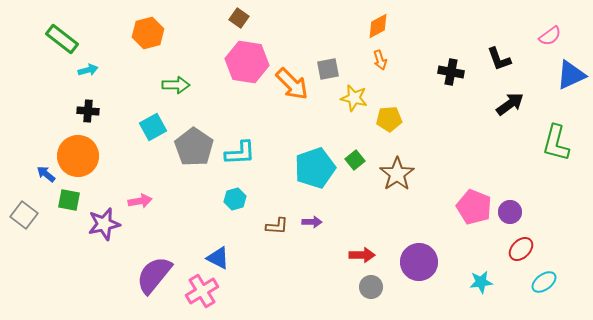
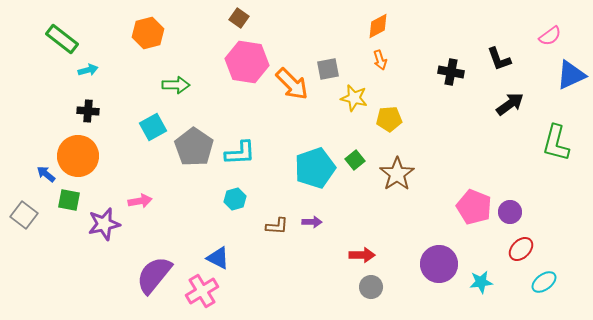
purple circle at (419, 262): moved 20 px right, 2 px down
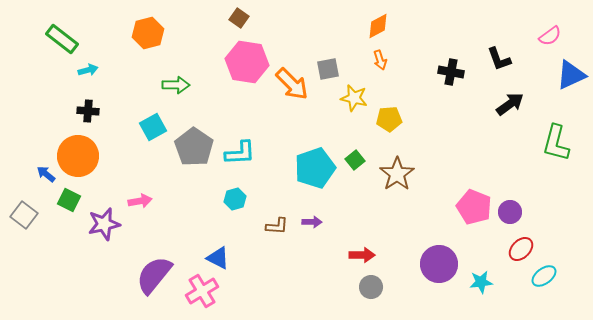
green square at (69, 200): rotated 15 degrees clockwise
cyan ellipse at (544, 282): moved 6 px up
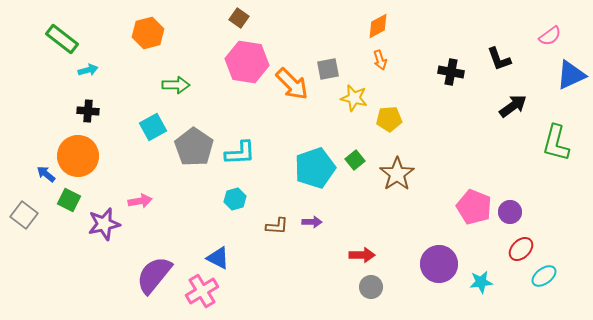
black arrow at (510, 104): moved 3 px right, 2 px down
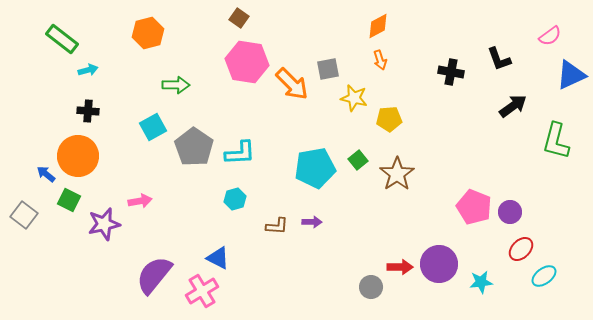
green L-shape at (556, 143): moved 2 px up
green square at (355, 160): moved 3 px right
cyan pentagon at (315, 168): rotated 9 degrees clockwise
red arrow at (362, 255): moved 38 px right, 12 px down
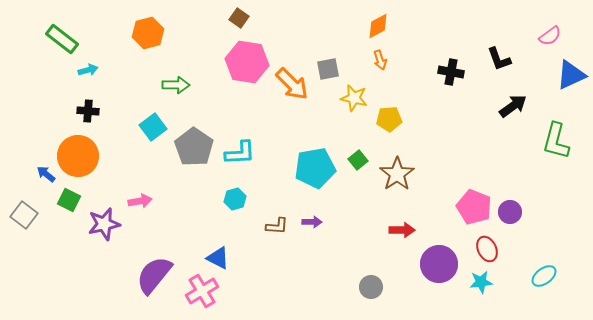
cyan square at (153, 127): rotated 8 degrees counterclockwise
red ellipse at (521, 249): moved 34 px left; rotated 70 degrees counterclockwise
red arrow at (400, 267): moved 2 px right, 37 px up
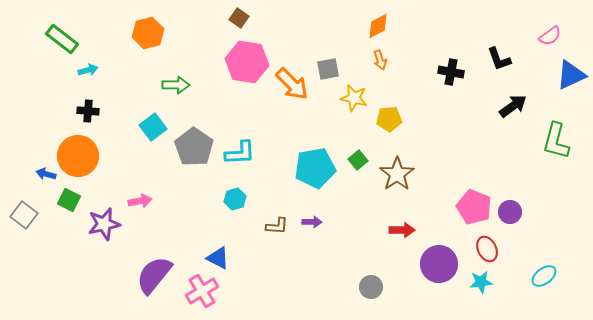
blue arrow at (46, 174): rotated 24 degrees counterclockwise
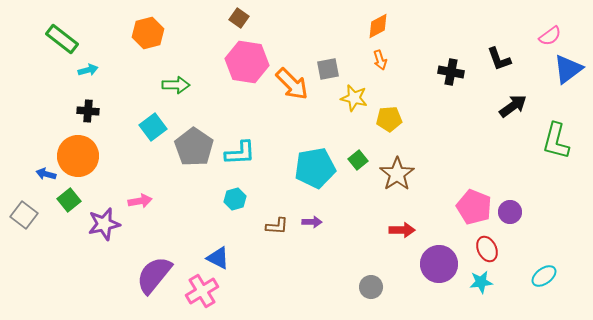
blue triangle at (571, 75): moved 3 px left, 6 px up; rotated 12 degrees counterclockwise
green square at (69, 200): rotated 25 degrees clockwise
